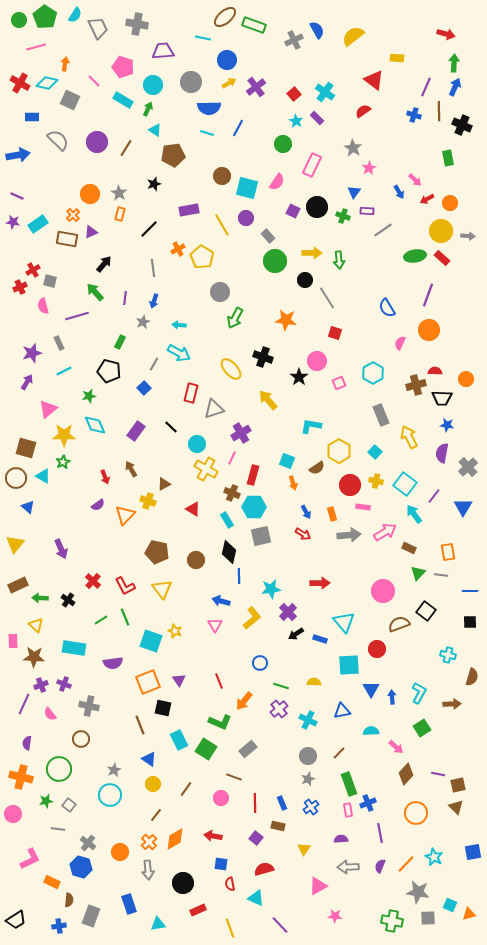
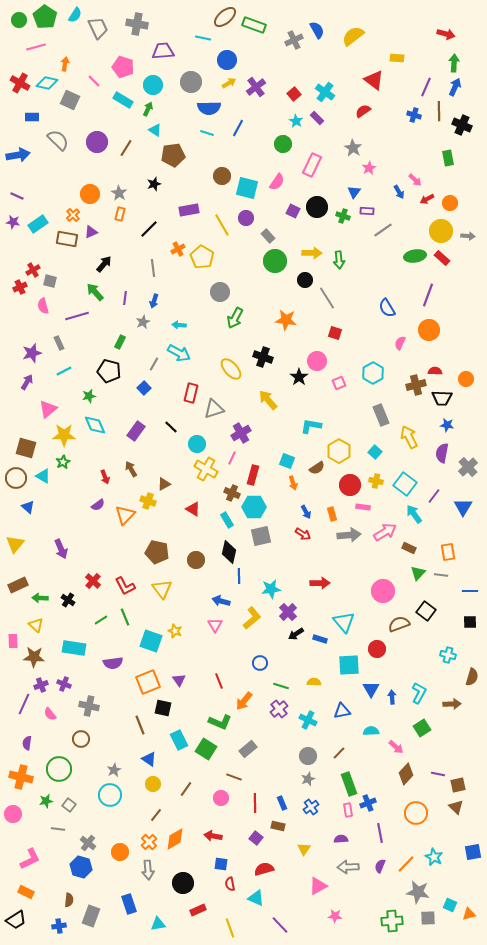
orange rectangle at (52, 882): moved 26 px left, 10 px down
green cross at (392, 921): rotated 15 degrees counterclockwise
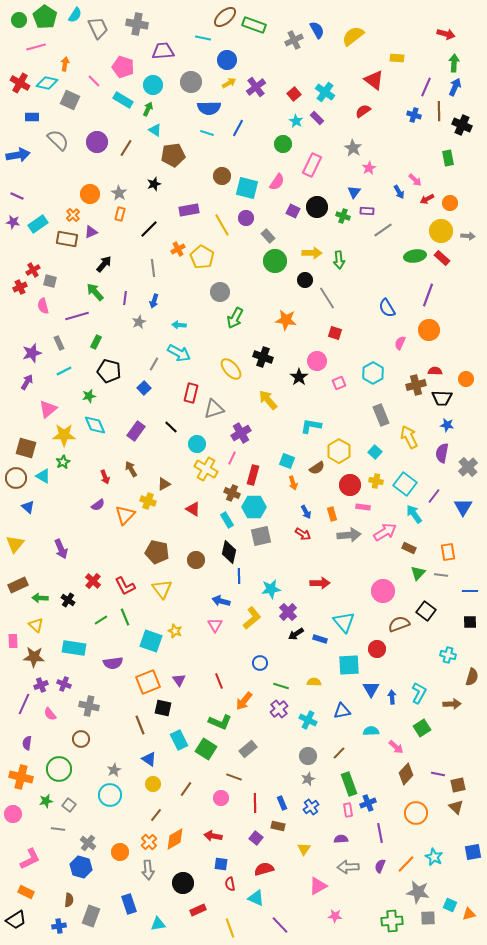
gray star at (143, 322): moved 4 px left
green rectangle at (120, 342): moved 24 px left
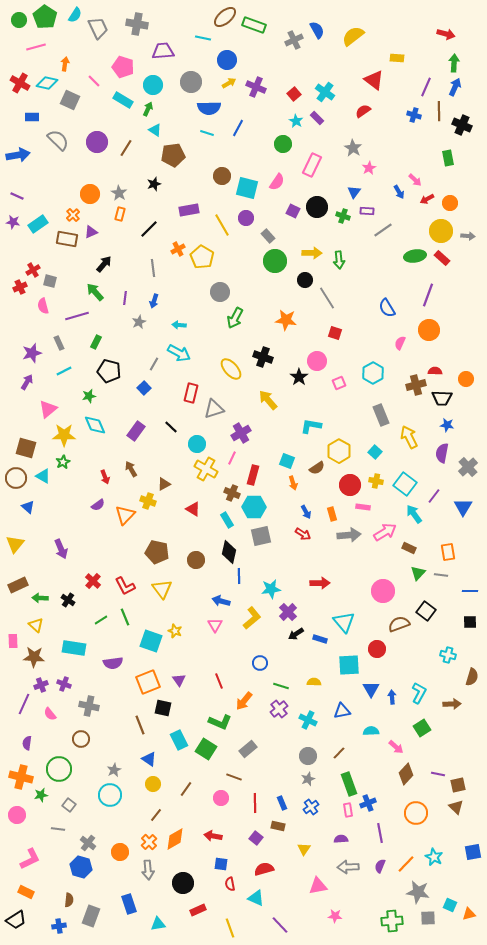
purple cross at (256, 87): rotated 30 degrees counterclockwise
green star at (46, 801): moved 5 px left, 6 px up
pink circle at (13, 814): moved 4 px right, 1 px down
pink triangle at (318, 886): rotated 18 degrees clockwise
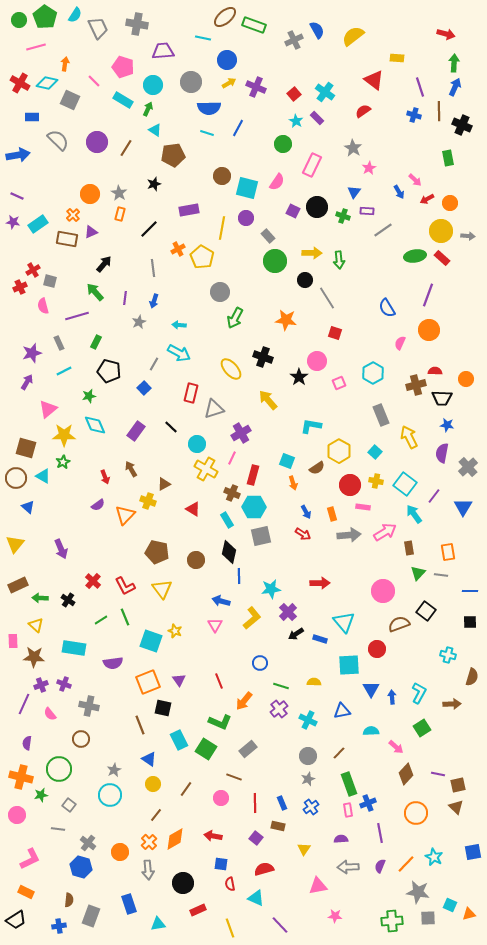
purple line at (426, 87): moved 6 px left; rotated 42 degrees counterclockwise
yellow line at (222, 225): moved 3 px down; rotated 40 degrees clockwise
brown rectangle at (409, 548): rotated 56 degrees clockwise
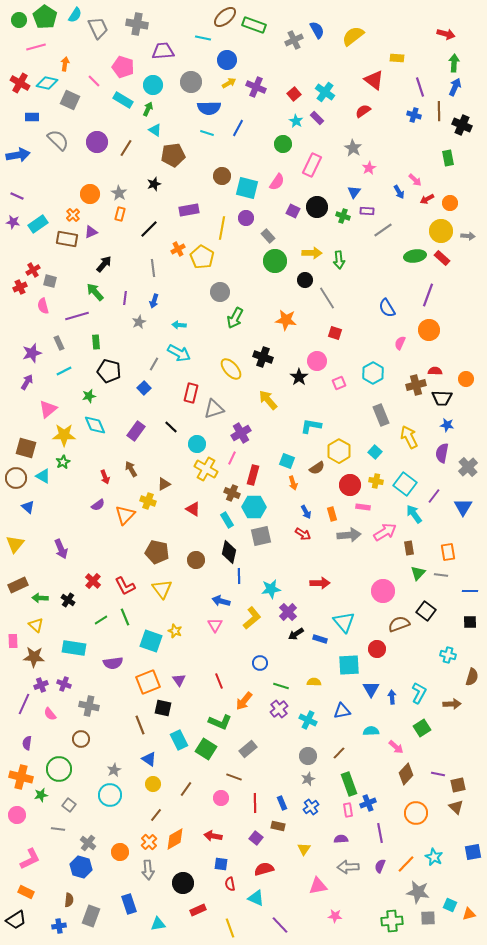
green rectangle at (96, 342): rotated 32 degrees counterclockwise
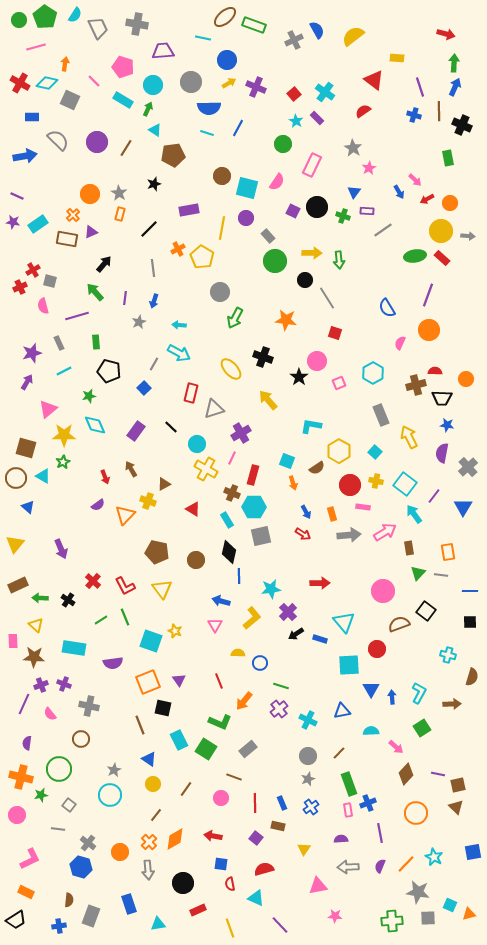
blue arrow at (18, 155): moved 7 px right, 1 px down
yellow semicircle at (314, 682): moved 76 px left, 29 px up
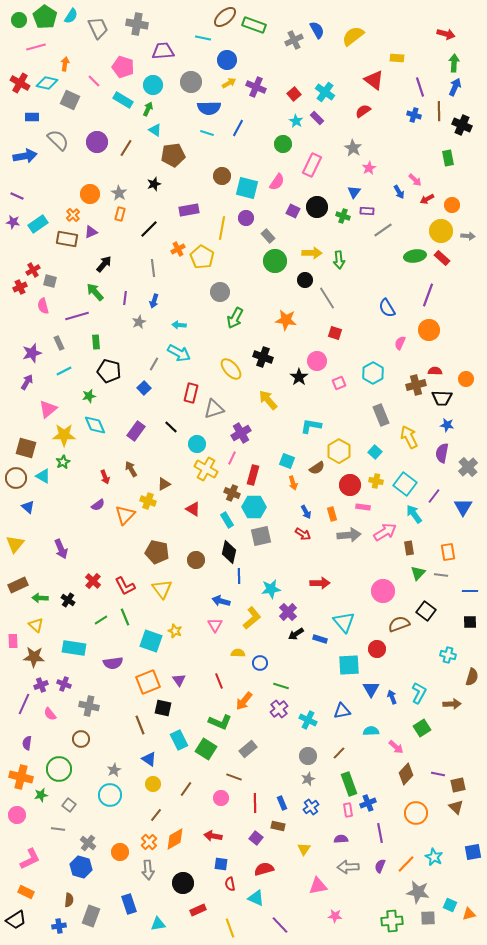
cyan semicircle at (75, 15): moved 4 px left, 1 px down
orange circle at (450, 203): moved 2 px right, 2 px down
blue arrow at (392, 697): rotated 16 degrees counterclockwise
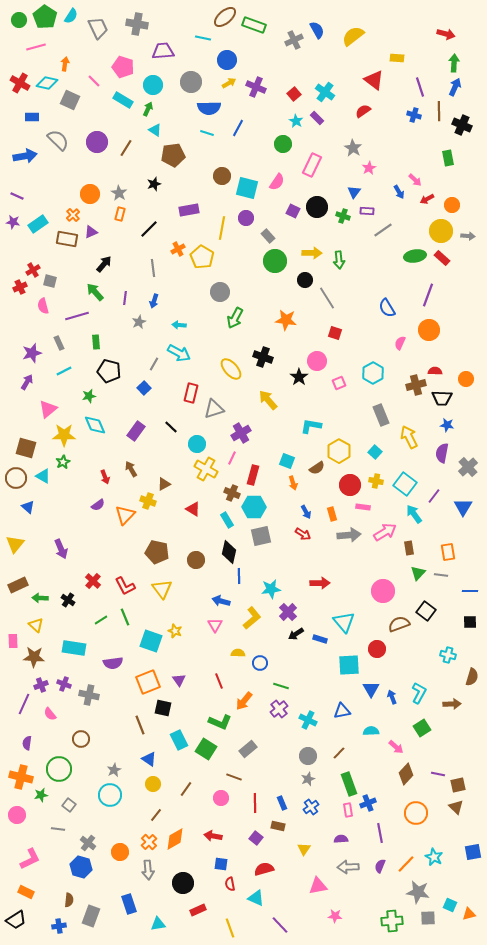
gray cross at (89, 706): moved 11 px up
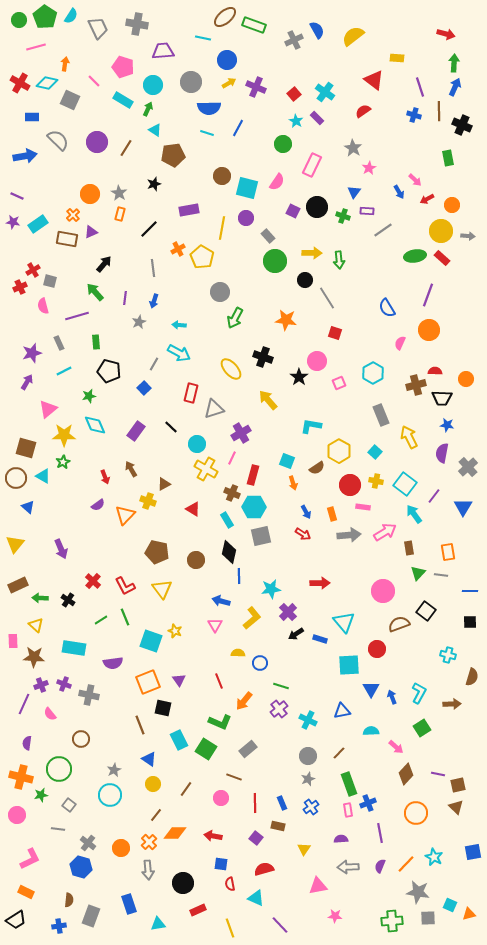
orange diamond at (175, 839): moved 6 px up; rotated 30 degrees clockwise
orange circle at (120, 852): moved 1 px right, 4 px up
